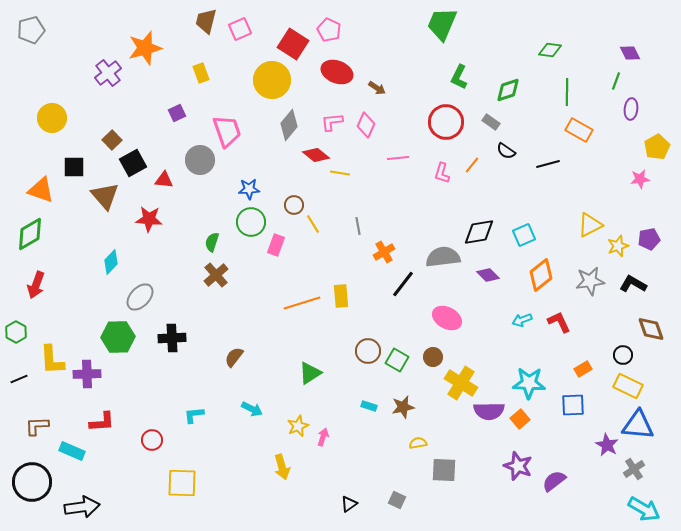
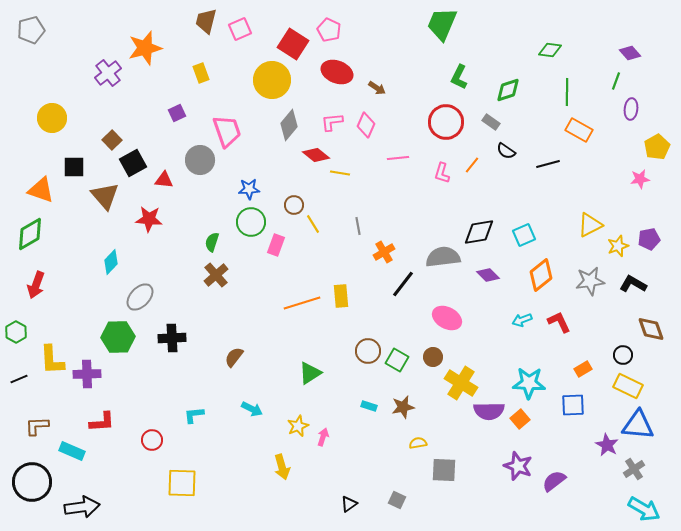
purple diamond at (630, 53): rotated 15 degrees counterclockwise
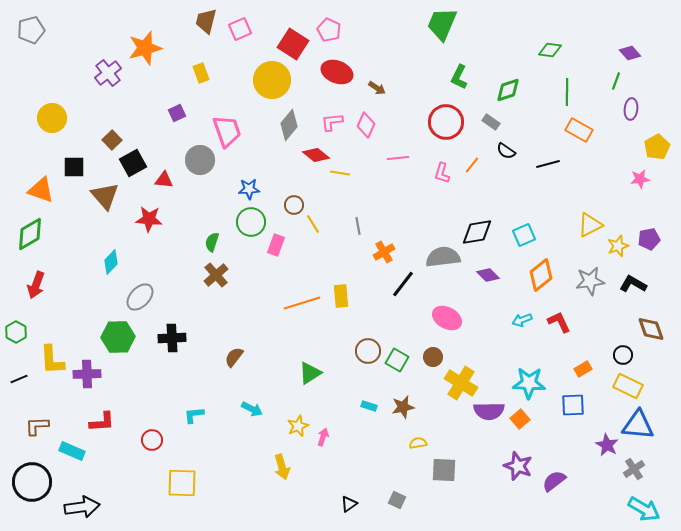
black diamond at (479, 232): moved 2 px left
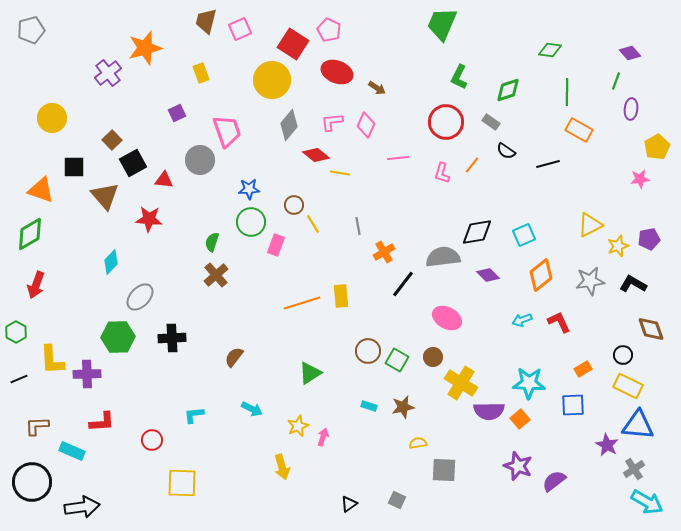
cyan arrow at (644, 509): moved 3 px right, 7 px up
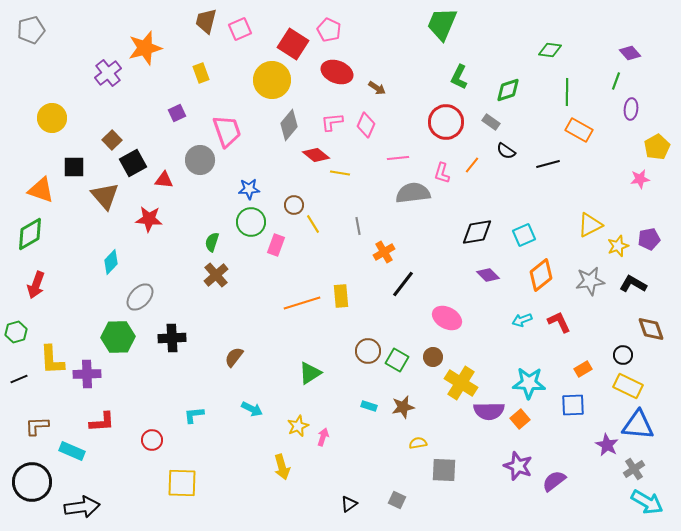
gray semicircle at (443, 257): moved 30 px left, 64 px up
green hexagon at (16, 332): rotated 15 degrees clockwise
